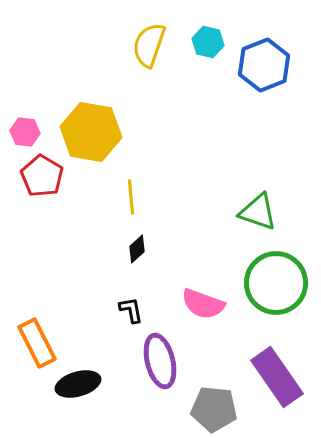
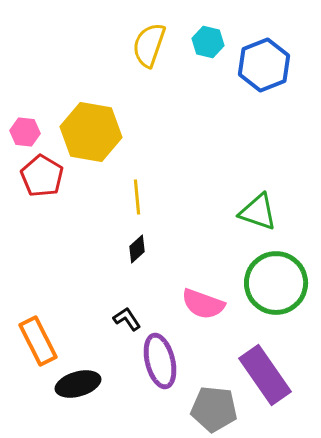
yellow line: moved 6 px right
black L-shape: moved 4 px left, 9 px down; rotated 24 degrees counterclockwise
orange rectangle: moved 1 px right, 2 px up
purple rectangle: moved 12 px left, 2 px up
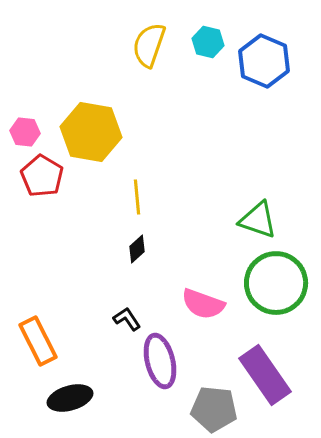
blue hexagon: moved 4 px up; rotated 15 degrees counterclockwise
green triangle: moved 8 px down
black ellipse: moved 8 px left, 14 px down
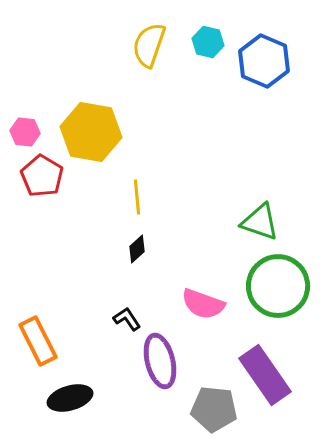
green triangle: moved 2 px right, 2 px down
green circle: moved 2 px right, 3 px down
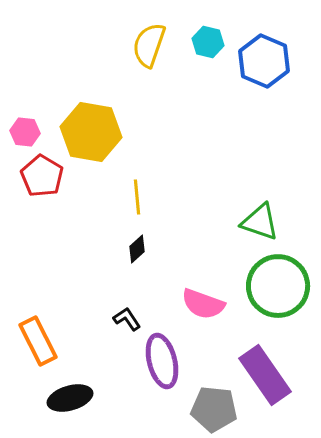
purple ellipse: moved 2 px right
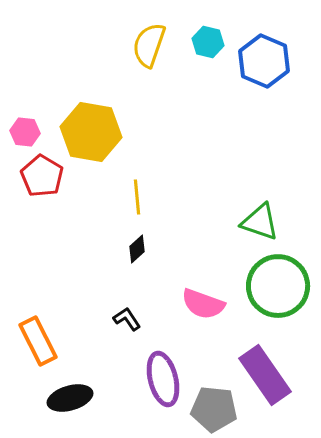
purple ellipse: moved 1 px right, 18 px down
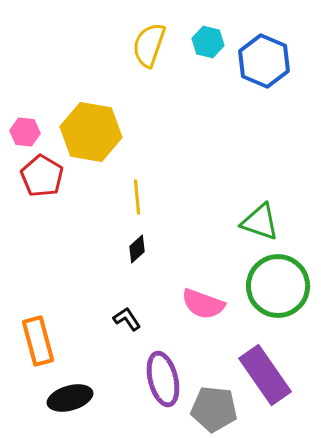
orange rectangle: rotated 12 degrees clockwise
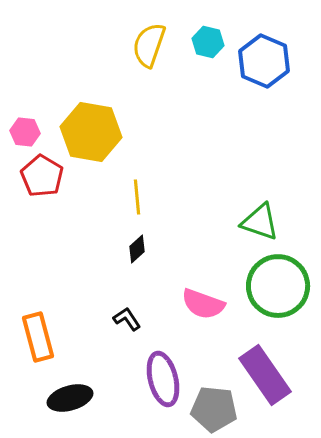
orange rectangle: moved 4 px up
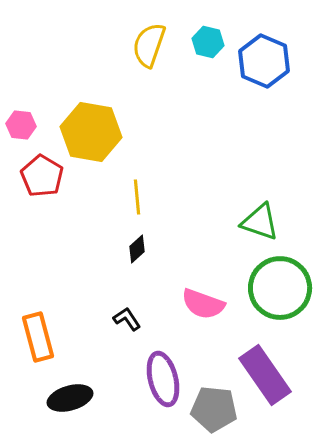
pink hexagon: moved 4 px left, 7 px up
green circle: moved 2 px right, 2 px down
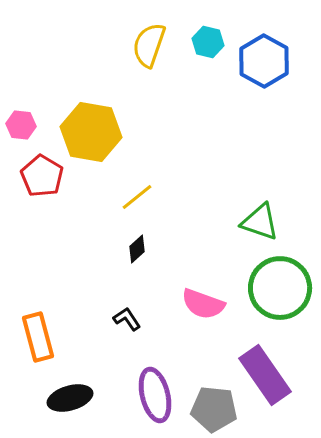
blue hexagon: rotated 6 degrees clockwise
yellow line: rotated 56 degrees clockwise
purple ellipse: moved 8 px left, 16 px down
